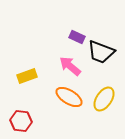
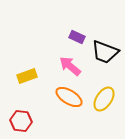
black trapezoid: moved 4 px right
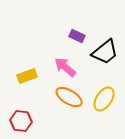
purple rectangle: moved 1 px up
black trapezoid: rotated 60 degrees counterclockwise
pink arrow: moved 5 px left, 1 px down
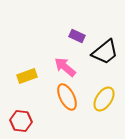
orange ellipse: moved 2 px left; rotated 32 degrees clockwise
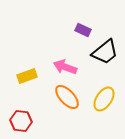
purple rectangle: moved 6 px right, 6 px up
pink arrow: rotated 20 degrees counterclockwise
orange ellipse: rotated 16 degrees counterclockwise
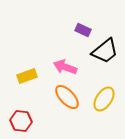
black trapezoid: moved 1 px up
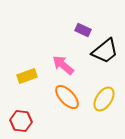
pink arrow: moved 2 px left, 2 px up; rotated 20 degrees clockwise
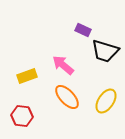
black trapezoid: rotated 56 degrees clockwise
yellow ellipse: moved 2 px right, 2 px down
red hexagon: moved 1 px right, 5 px up
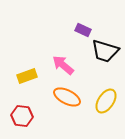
orange ellipse: rotated 20 degrees counterclockwise
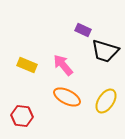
pink arrow: rotated 10 degrees clockwise
yellow rectangle: moved 11 px up; rotated 42 degrees clockwise
